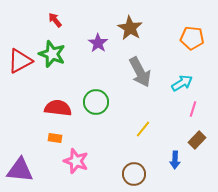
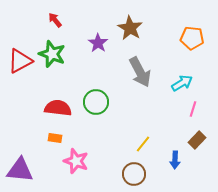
yellow line: moved 15 px down
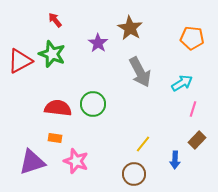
green circle: moved 3 px left, 2 px down
purple triangle: moved 12 px right, 8 px up; rotated 24 degrees counterclockwise
